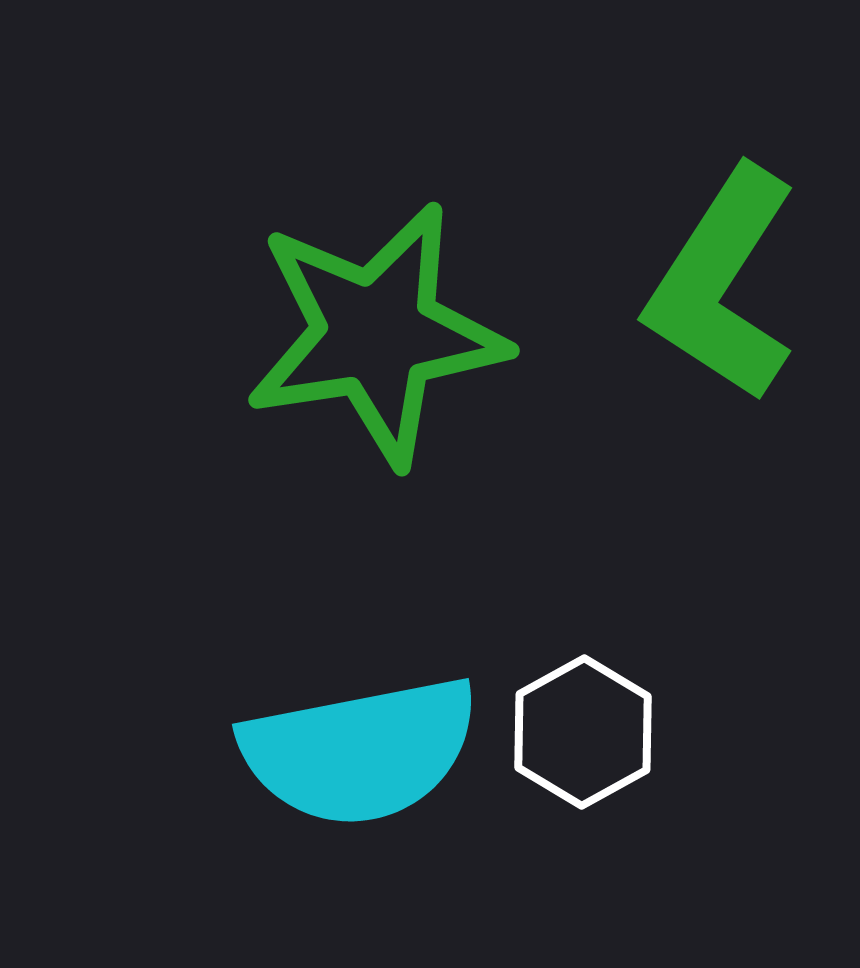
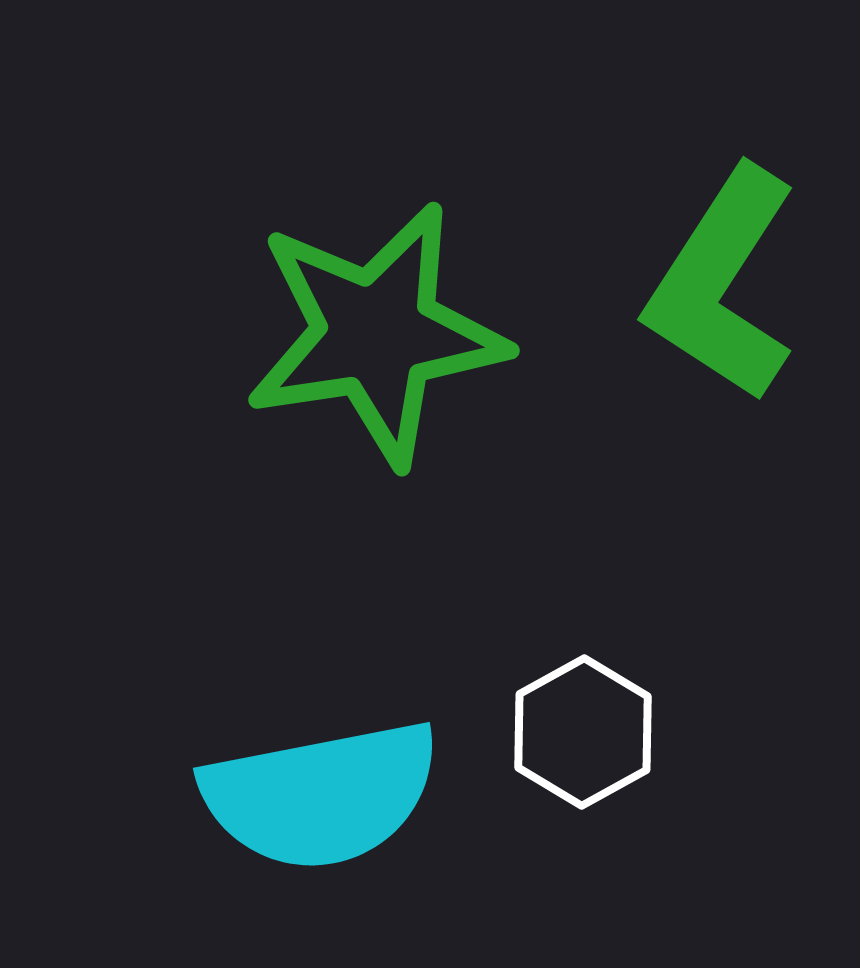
cyan semicircle: moved 39 px left, 44 px down
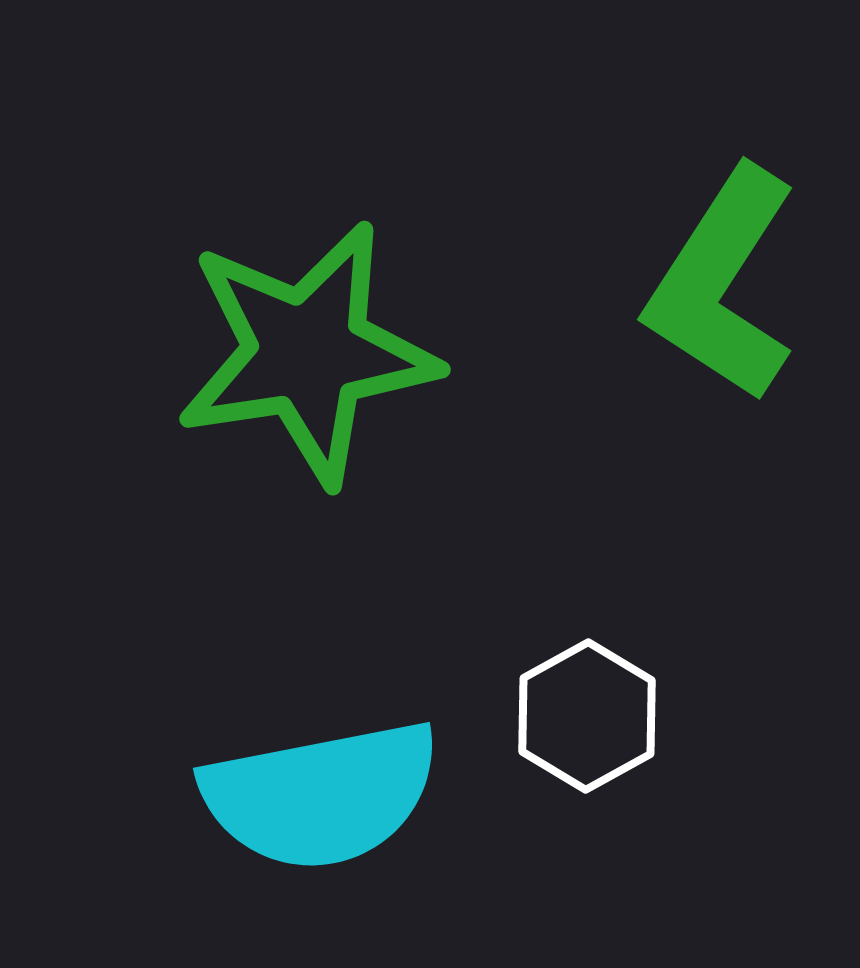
green star: moved 69 px left, 19 px down
white hexagon: moved 4 px right, 16 px up
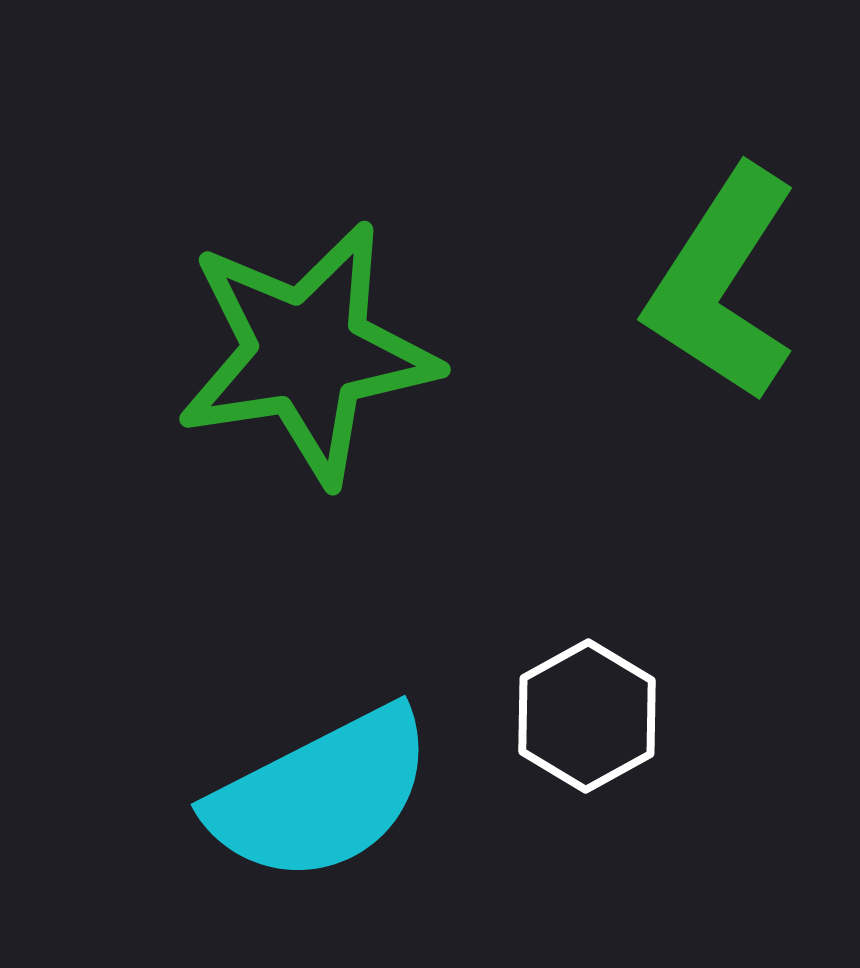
cyan semicircle: rotated 16 degrees counterclockwise
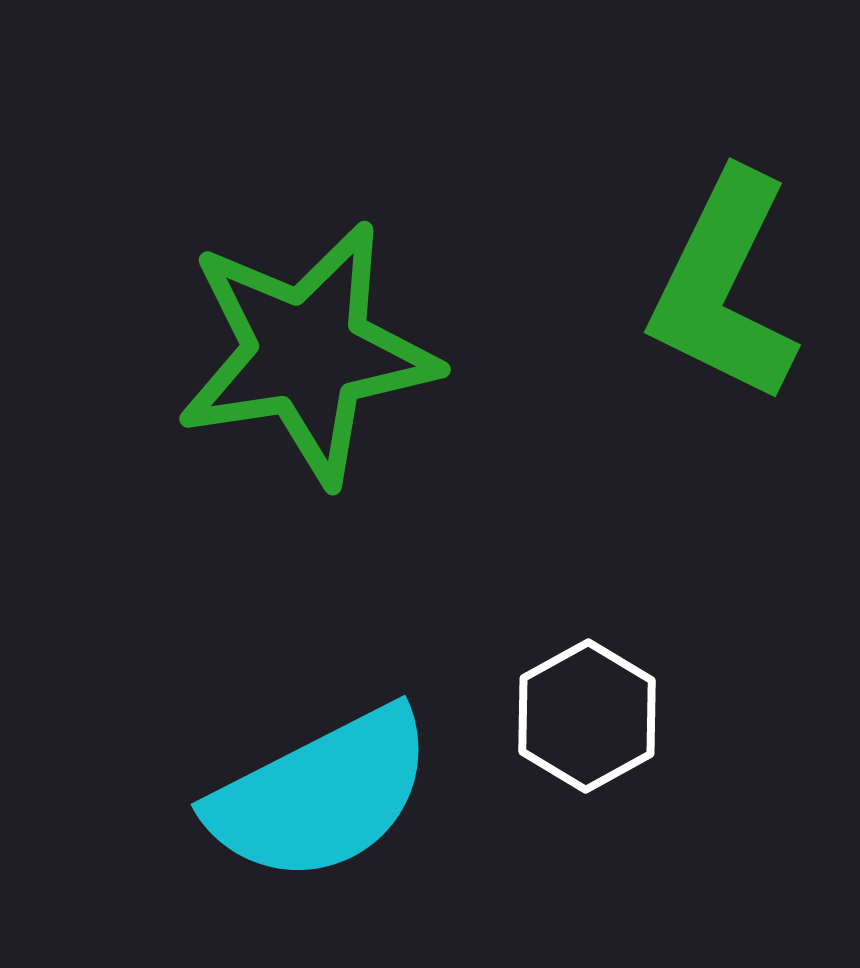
green L-shape: moved 2 px right, 3 px down; rotated 7 degrees counterclockwise
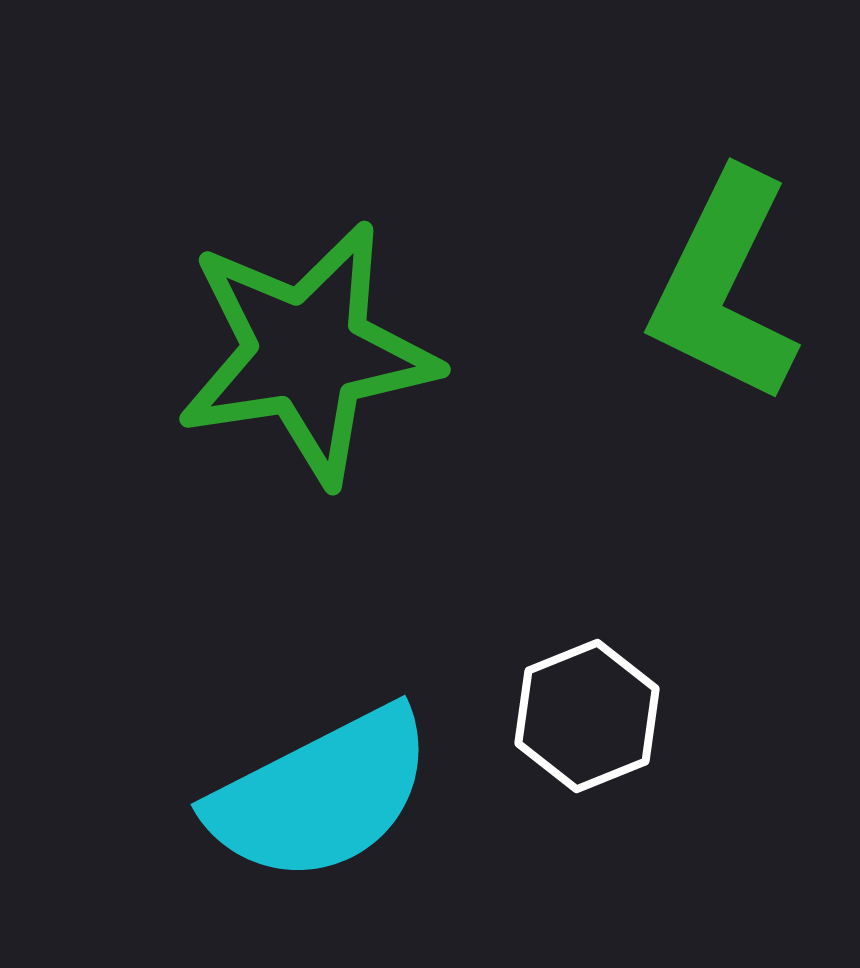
white hexagon: rotated 7 degrees clockwise
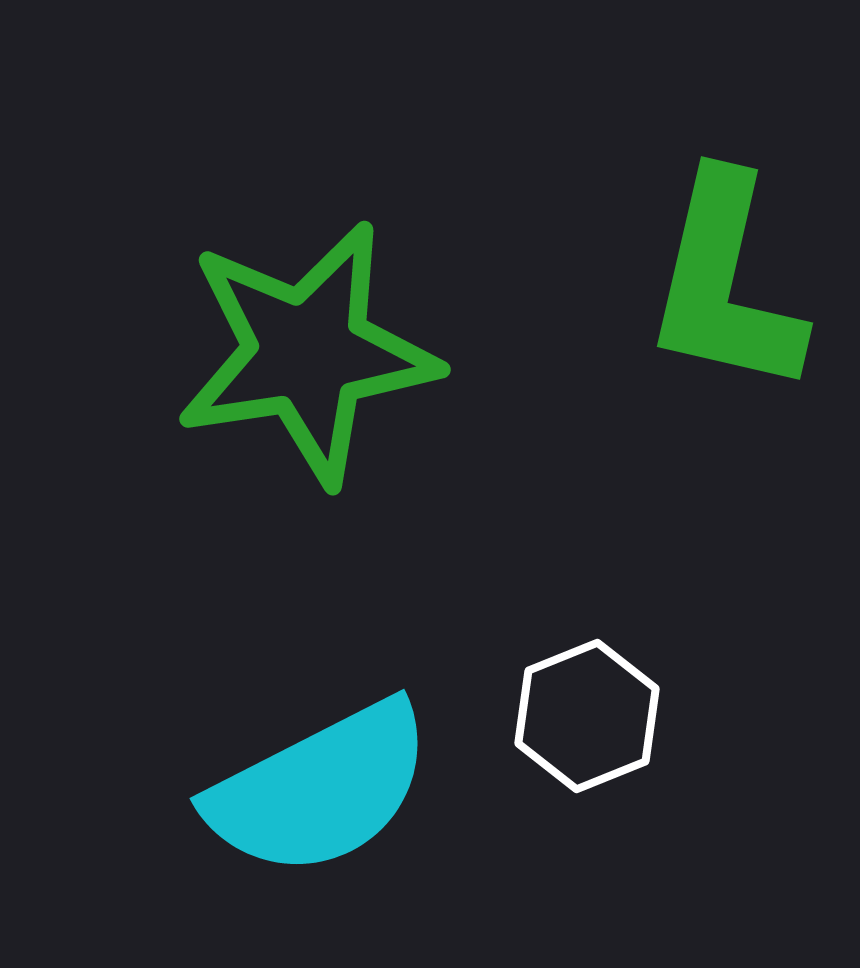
green L-shape: moved 1 px right, 3 px up; rotated 13 degrees counterclockwise
cyan semicircle: moved 1 px left, 6 px up
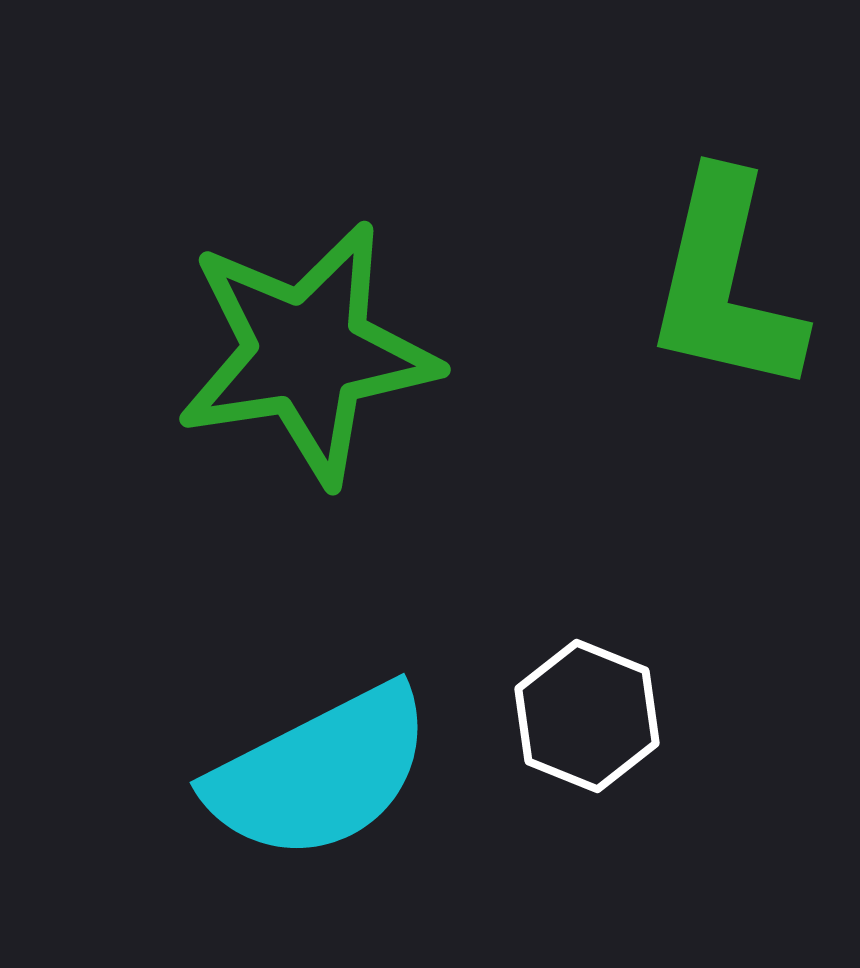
white hexagon: rotated 16 degrees counterclockwise
cyan semicircle: moved 16 px up
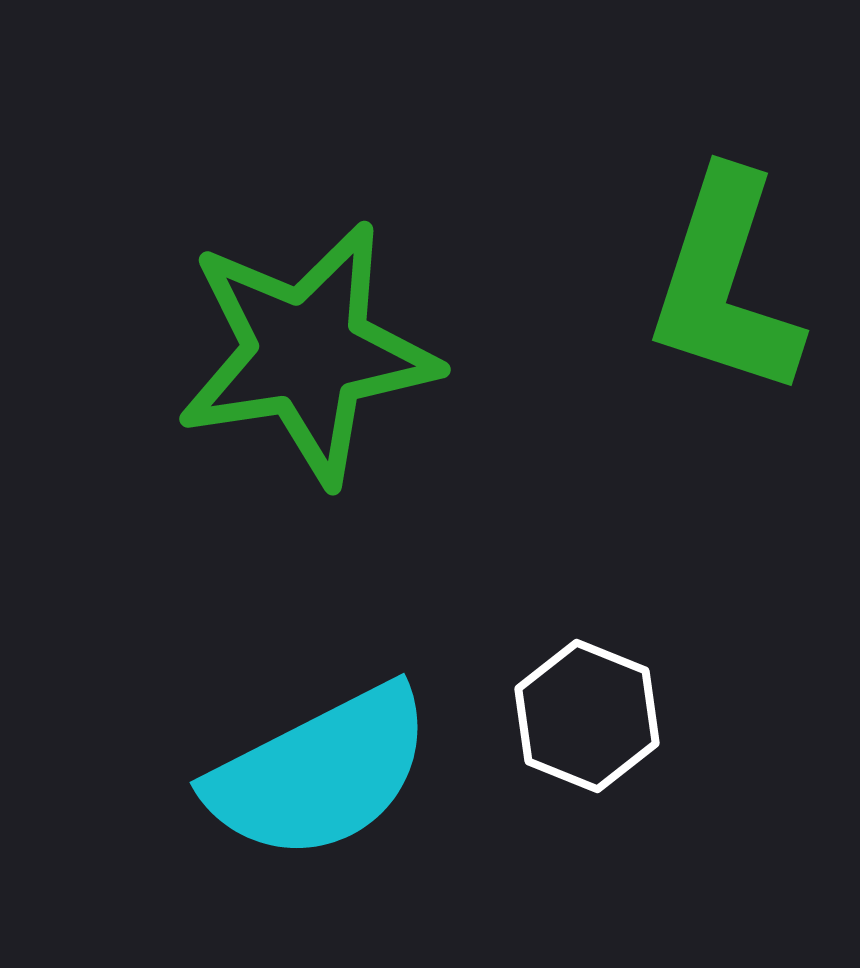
green L-shape: rotated 5 degrees clockwise
